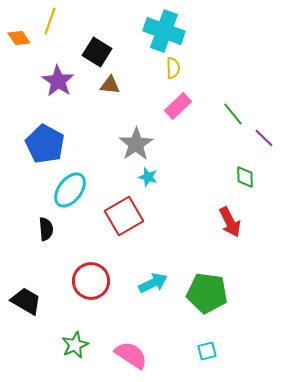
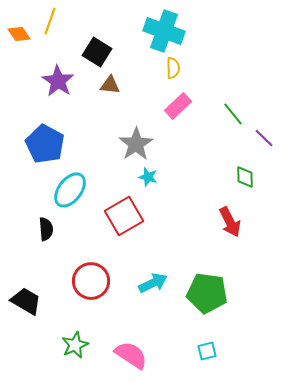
orange diamond: moved 4 px up
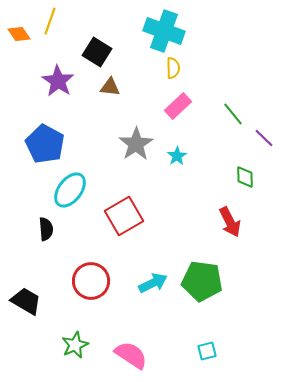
brown triangle: moved 2 px down
cyan star: moved 29 px right, 21 px up; rotated 24 degrees clockwise
green pentagon: moved 5 px left, 12 px up
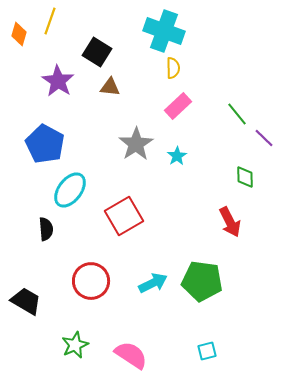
orange diamond: rotated 50 degrees clockwise
green line: moved 4 px right
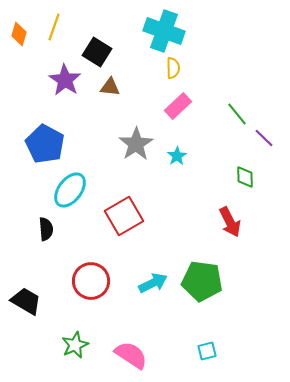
yellow line: moved 4 px right, 6 px down
purple star: moved 7 px right, 1 px up
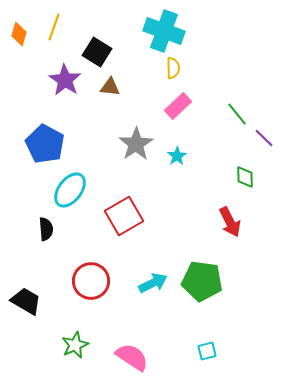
pink semicircle: moved 1 px right, 2 px down
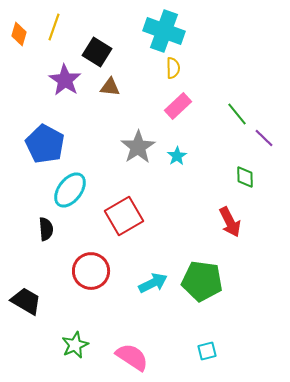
gray star: moved 2 px right, 3 px down
red circle: moved 10 px up
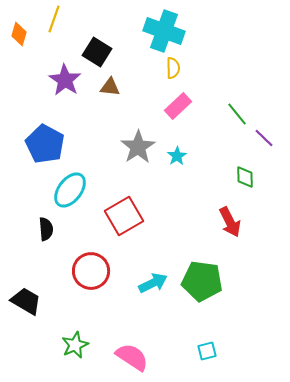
yellow line: moved 8 px up
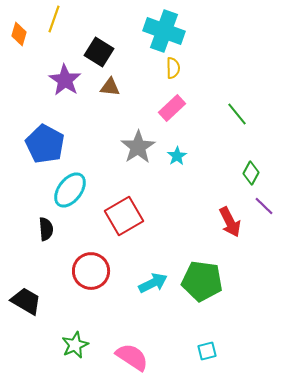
black square: moved 2 px right
pink rectangle: moved 6 px left, 2 px down
purple line: moved 68 px down
green diamond: moved 6 px right, 4 px up; rotated 30 degrees clockwise
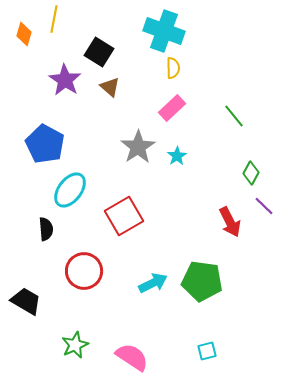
yellow line: rotated 8 degrees counterclockwise
orange diamond: moved 5 px right
brown triangle: rotated 35 degrees clockwise
green line: moved 3 px left, 2 px down
red circle: moved 7 px left
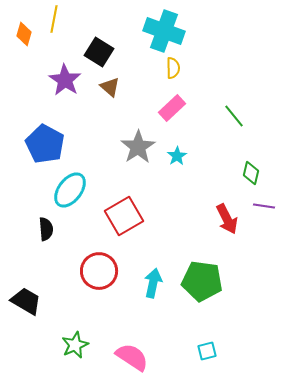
green diamond: rotated 15 degrees counterclockwise
purple line: rotated 35 degrees counterclockwise
red arrow: moved 3 px left, 3 px up
red circle: moved 15 px right
cyan arrow: rotated 52 degrees counterclockwise
